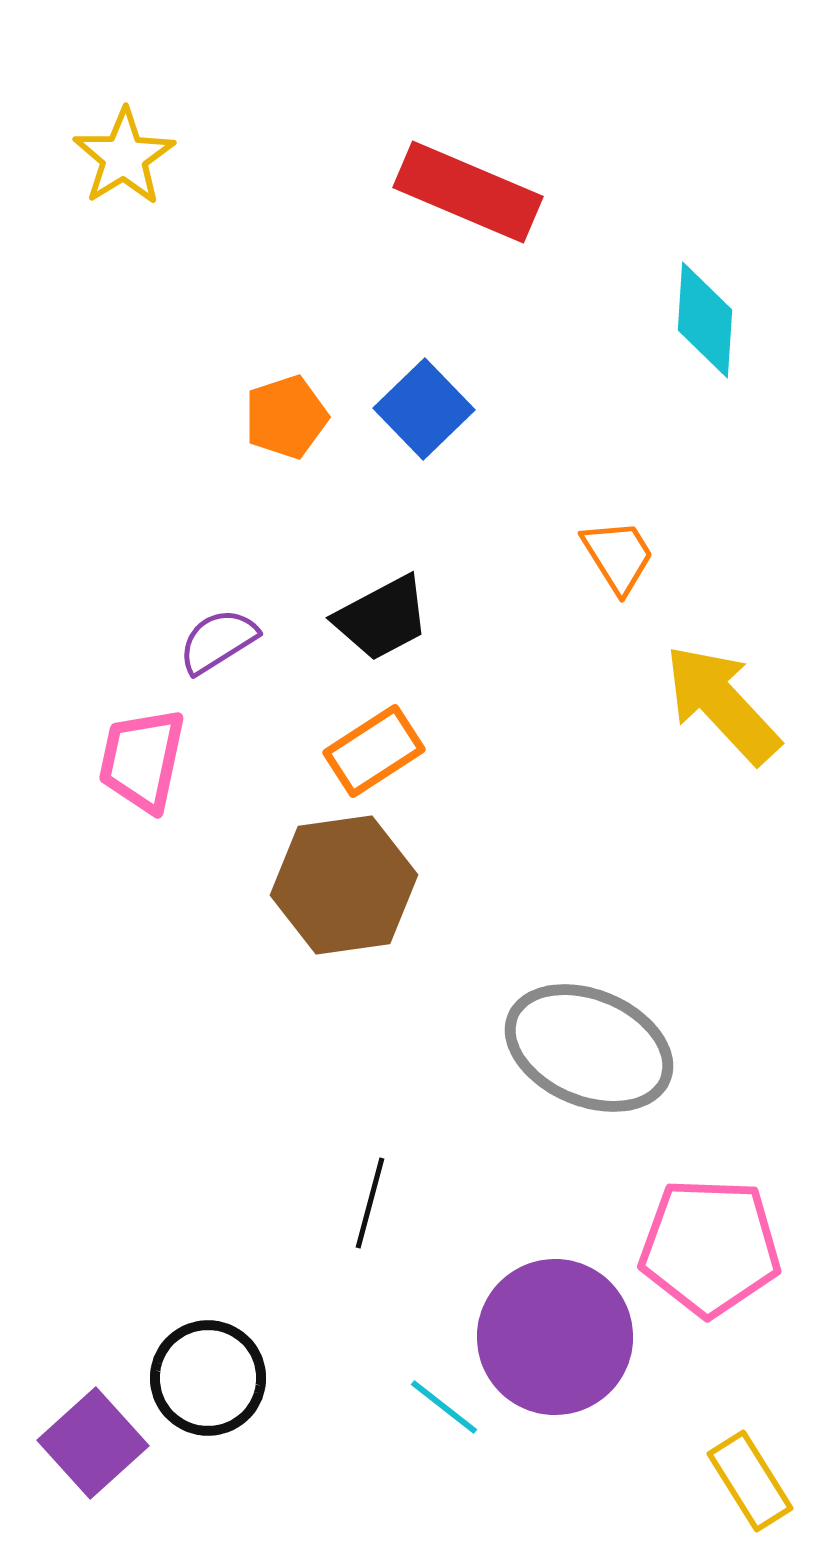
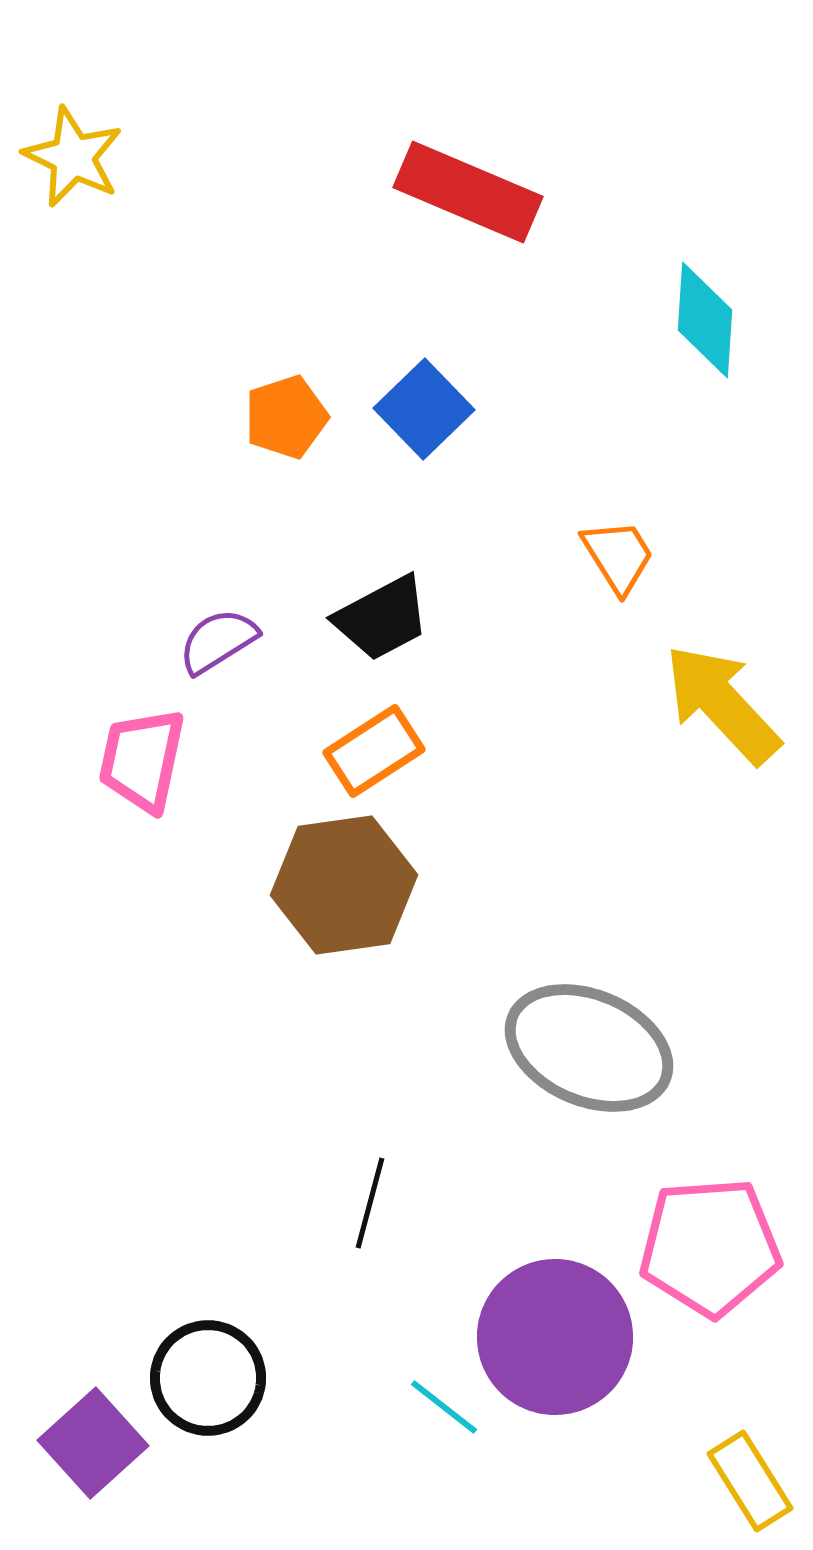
yellow star: moved 51 px left; rotated 14 degrees counterclockwise
pink pentagon: rotated 6 degrees counterclockwise
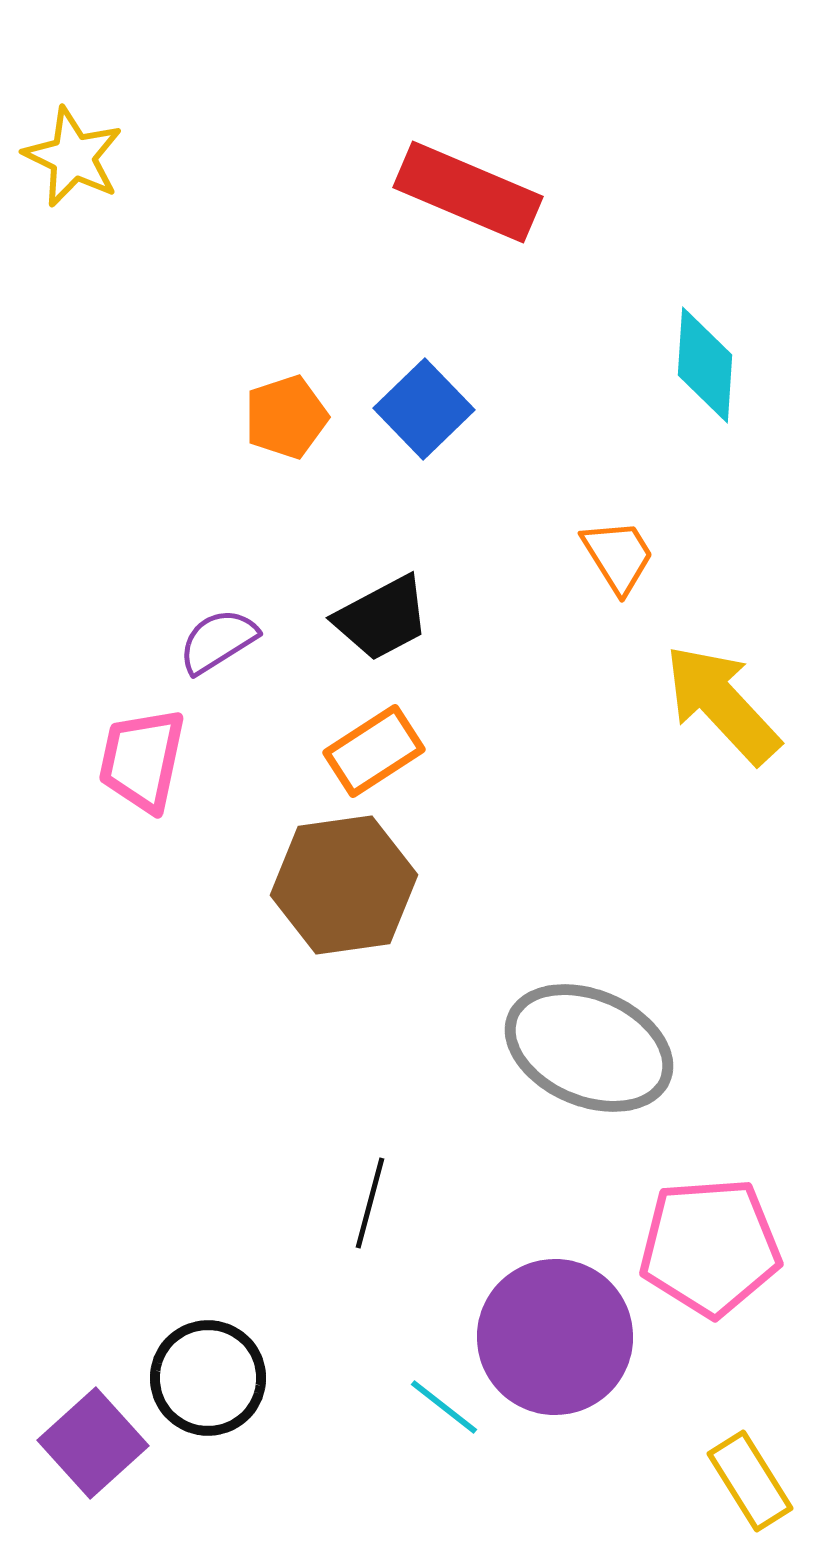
cyan diamond: moved 45 px down
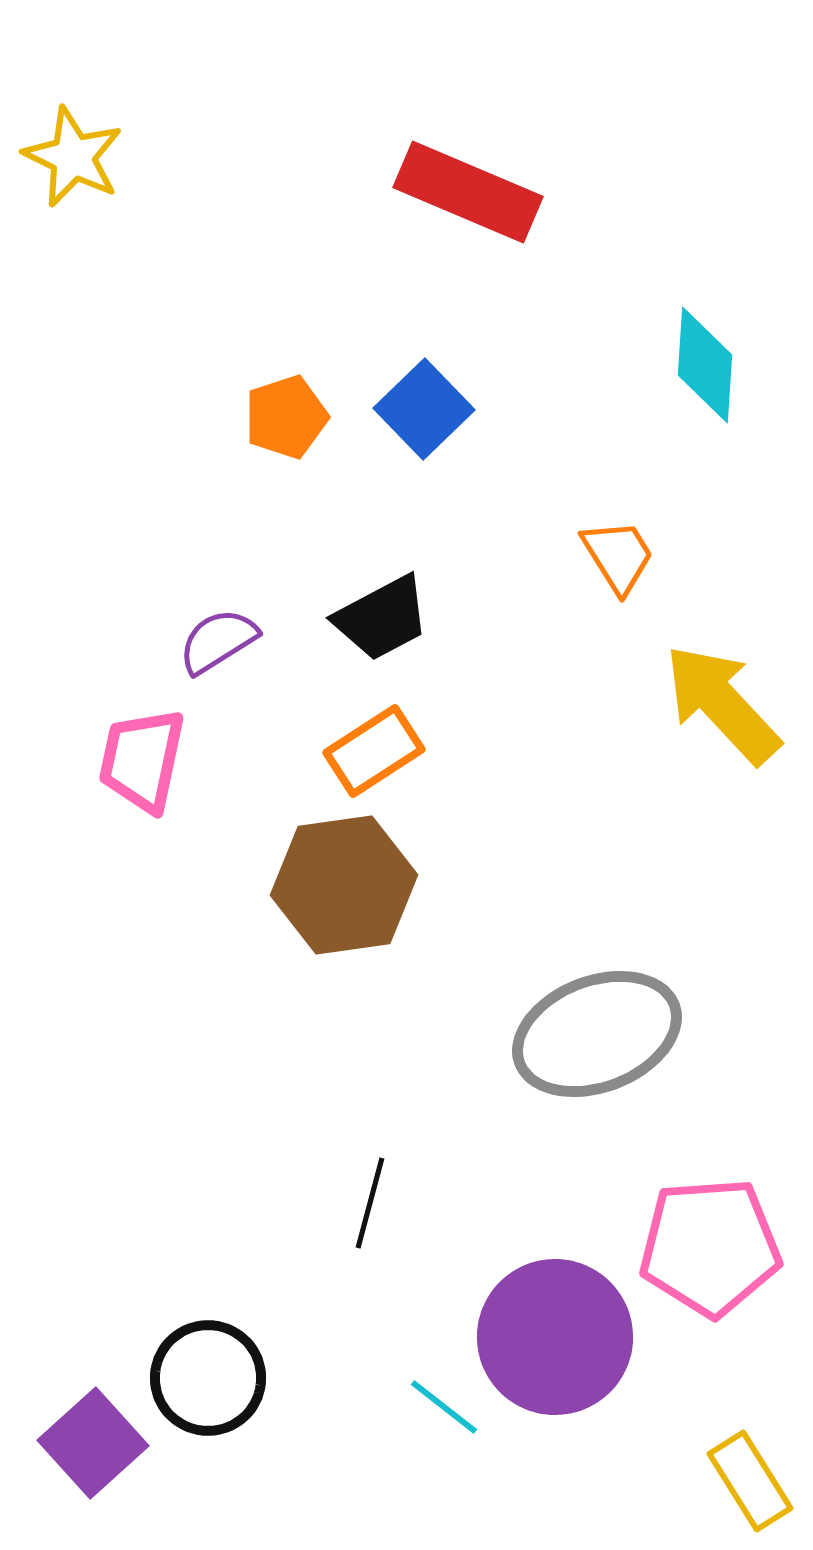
gray ellipse: moved 8 px right, 14 px up; rotated 44 degrees counterclockwise
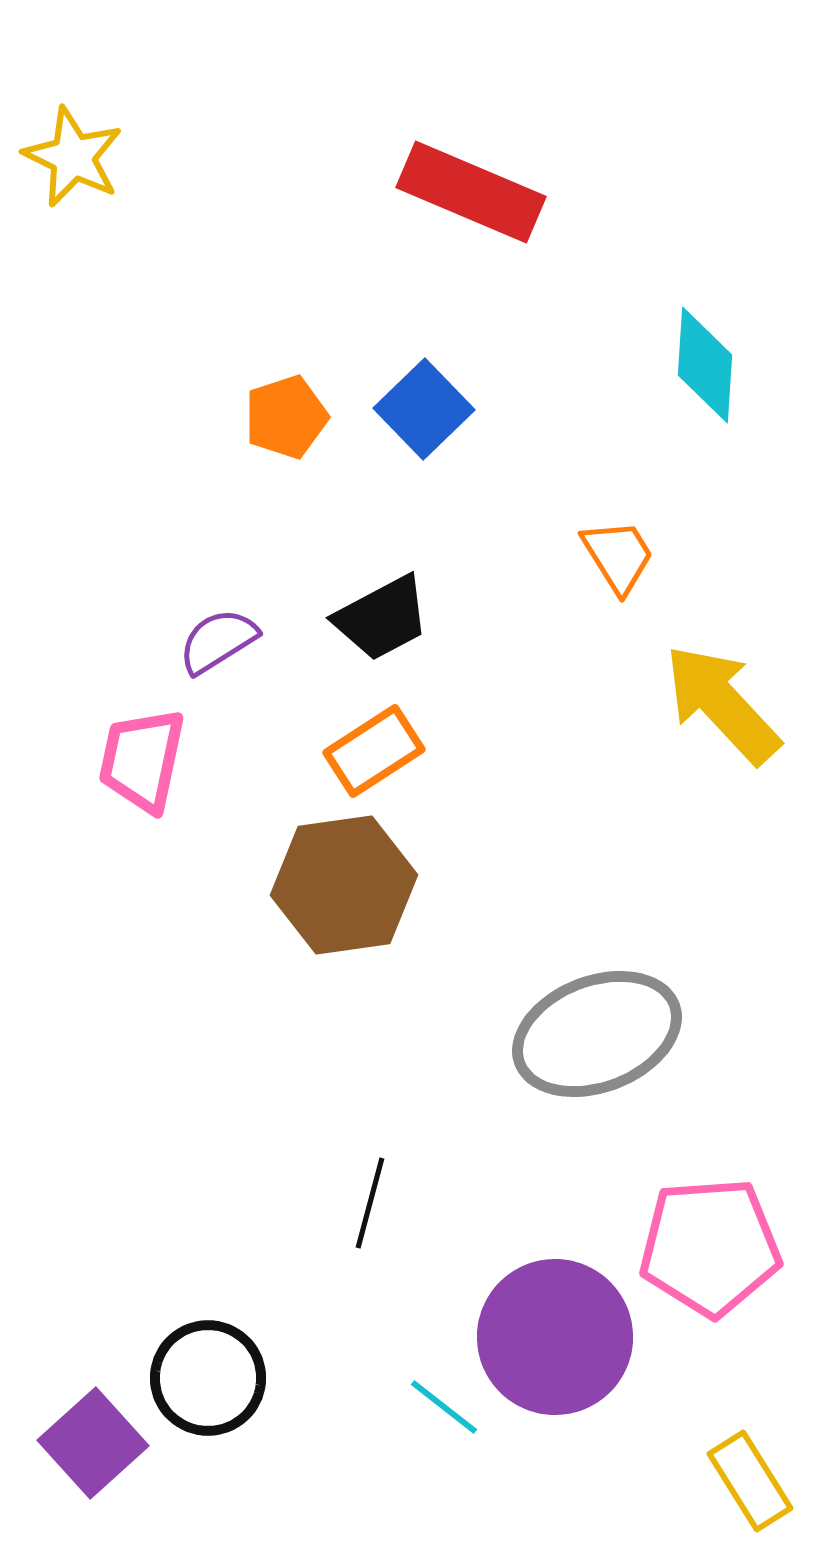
red rectangle: moved 3 px right
